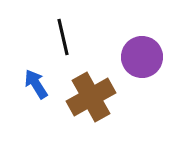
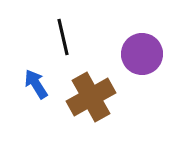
purple circle: moved 3 px up
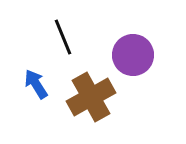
black line: rotated 9 degrees counterclockwise
purple circle: moved 9 px left, 1 px down
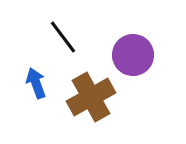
black line: rotated 15 degrees counterclockwise
blue arrow: moved 1 px up; rotated 12 degrees clockwise
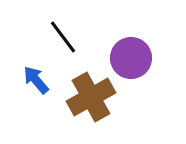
purple circle: moved 2 px left, 3 px down
blue arrow: moved 3 px up; rotated 20 degrees counterclockwise
